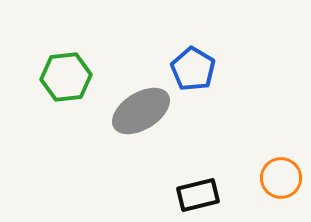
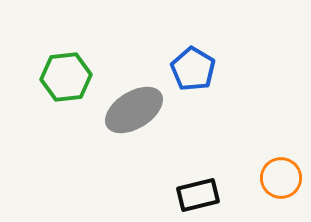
gray ellipse: moved 7 px left, 1 px up
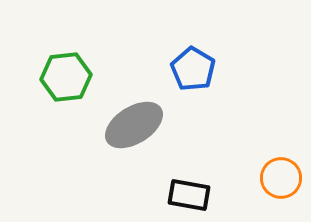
gray ellipse: moved 15 px down
black rectangle: moved 9 px left; rotated 24 degrees clockwise
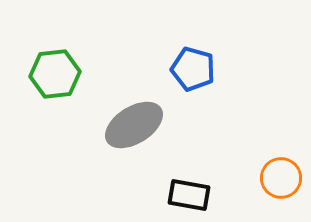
blue pentagon: rotated 15 degrees counterclockwise
green hexagon: moved 11 px left, 3 px up
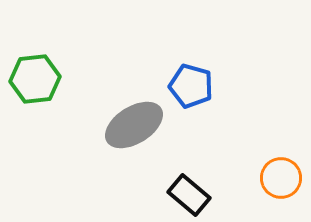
blue pentagon: moved 2 px left, 17 px down
green hexagon: moved 20 px left, 5 px down
black rectangle: rotated 30 degrees clockwise
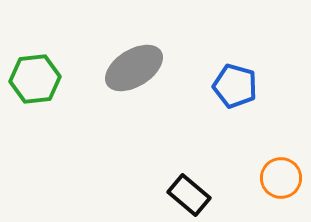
blue pentagon: moved 44 px right
gray ellipse: moved 57 px up
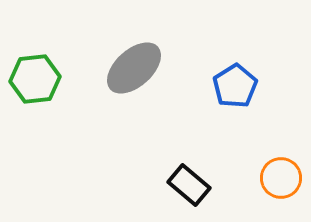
gray ellipse: rotated 10 degrees counterclockwise
blue pentagon: rotated 24 degrees clockwise
black rectangle: moved 10 px up
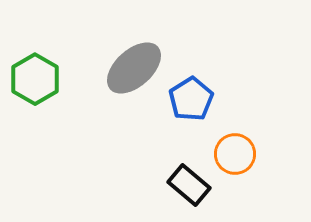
green hexagon: rotated 24 degrees counterclockwise
blue pentagon: moved 44 px left, 13 px down
orange circle: moved 46 px left, 24 px up
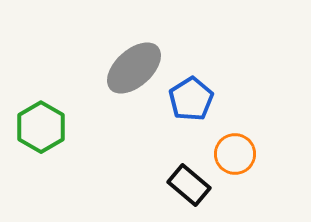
green hexagon: moved 6 px right, 48 px down
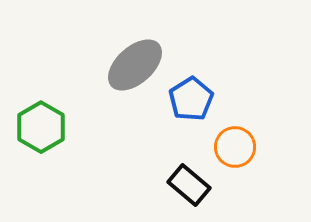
gray ellipse: moved 1 px right, 3 px up
orange circle: moved 7 px up
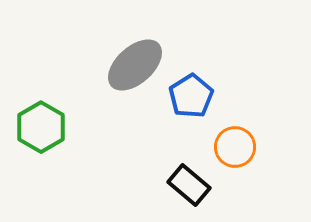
blue pentagon: moved 3 px up
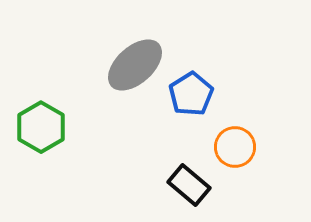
blue pentagon: moved 2 px up
